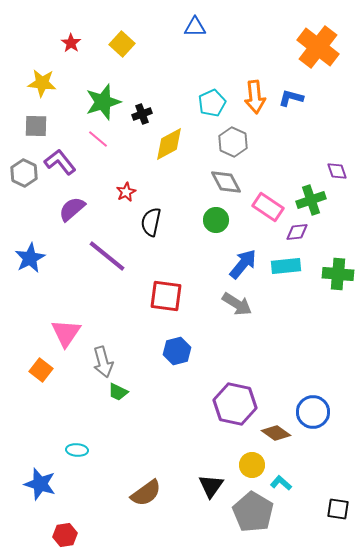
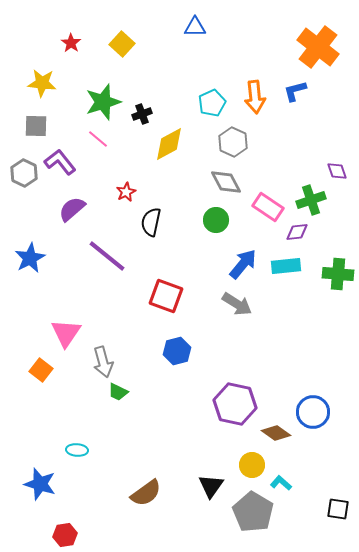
blue L-shape at (291, 98): moved 4 px right, 7 px up; rotated 30 degrees counterclockwise
red square at (166, 296): rotated 12 degrees clockwise
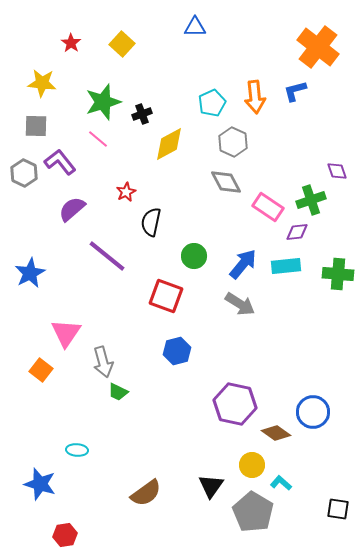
green circle at (216, 220): moved 22 px left, 36 px down
blue star at (30, 258): moved 15 px down
gray arrow at (237, 304): moved 3 px right
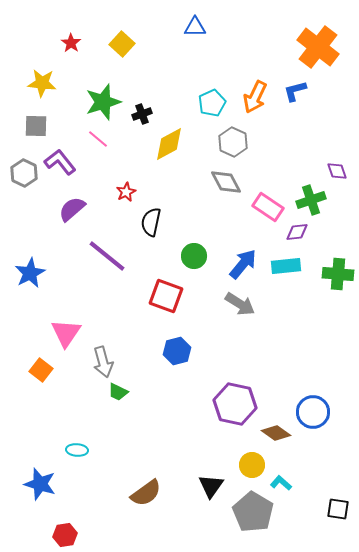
orange arrow at (255, 97): rotated 32 degrees clockwise
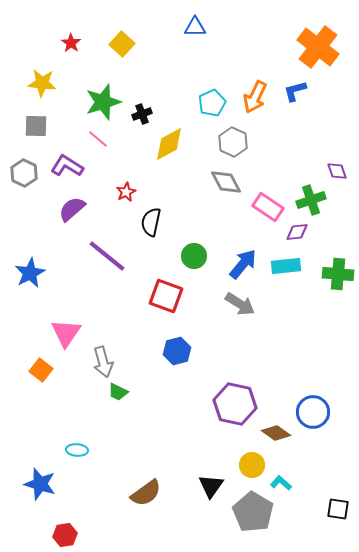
purple L-shape at (60, 162): moved 7 px right, 4 px down; rotated 20 degrees counterclockwise
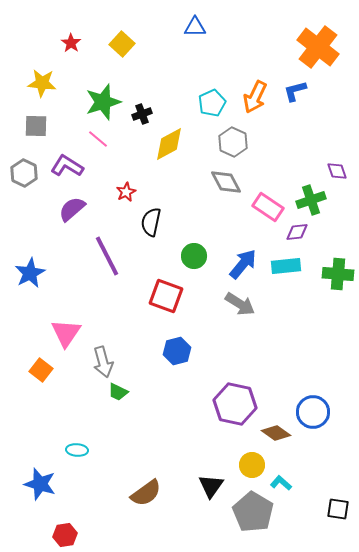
purple line at (107, 256): rotated 24 degrees clockwise
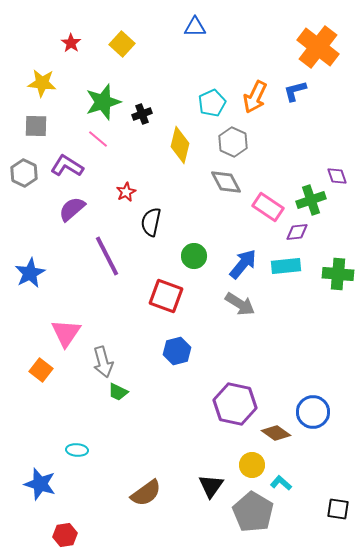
yellow diamond at (169, 144): moved 11 px right, 1 px down; rotated 48 degrees counterclockwise
purple diamond at (337, 171): moved 5 px down
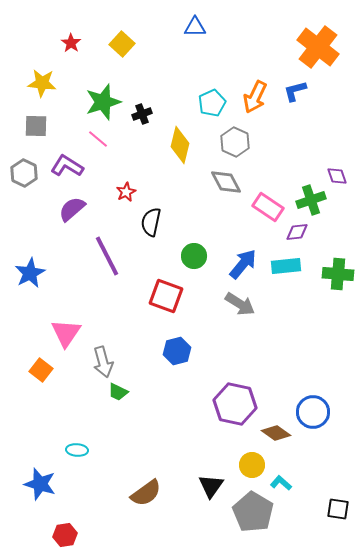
gray hexagon at (233, 142): moved 2 px right
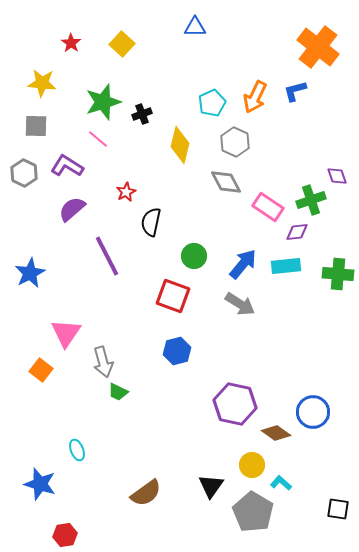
red square at (166, 296): moved 7 px right
cyan ellipse at (77, 450): rotated 65 degrees clockwise
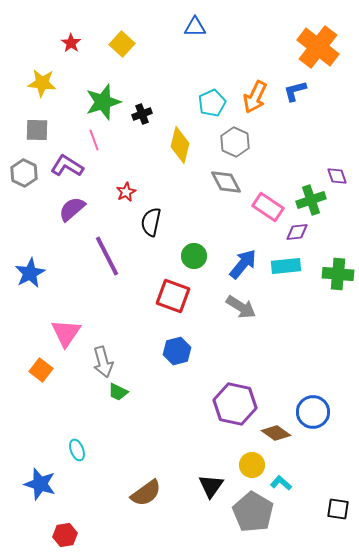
gray square at (36, 126): moved 1 px right, 4 px down
pink line at (98, 139): moved 4 px left, 1 px down; rotated 30 degrees clockwise
gray arrow at (240, 304): moved 1 px right, 3 px down
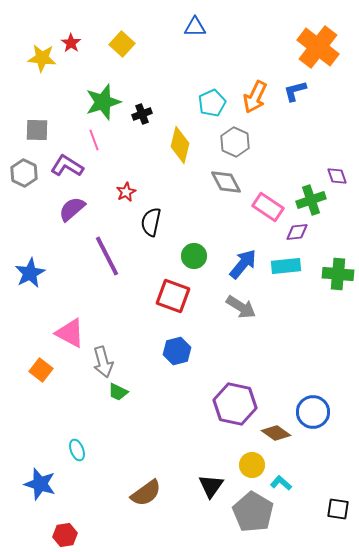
yellow star at (42, 83): moved 25 px up
pink triangle at (66, 333): moved 4 px right; rotated 36 degrees counterclockwise
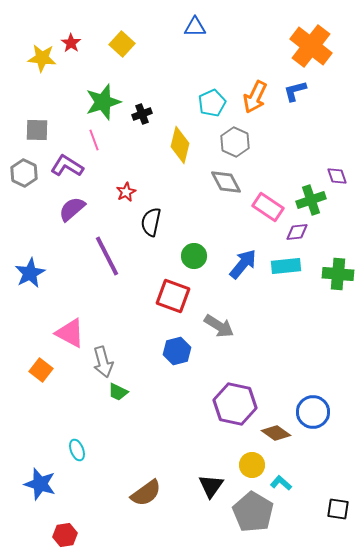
orange cross at (318, 47): moved 7 px left, 1 px up
gray arrow at (241, 307): moved 22 px left, 19 px down
